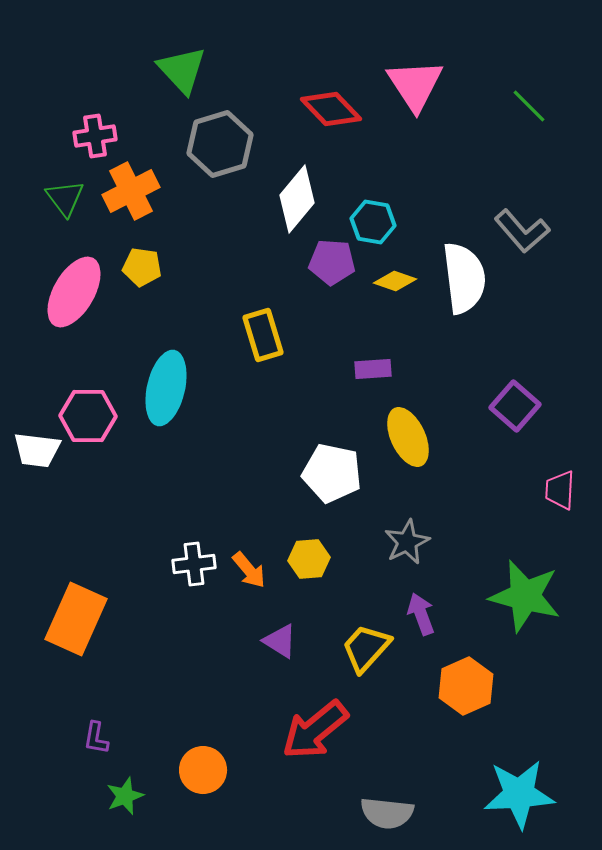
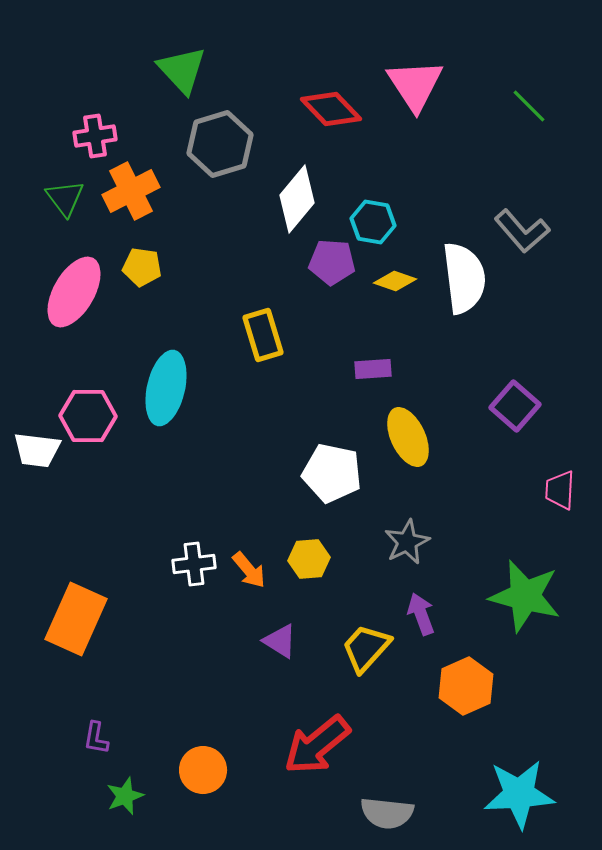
red arrow at (315, 730): moved 2 px right, 15 px down
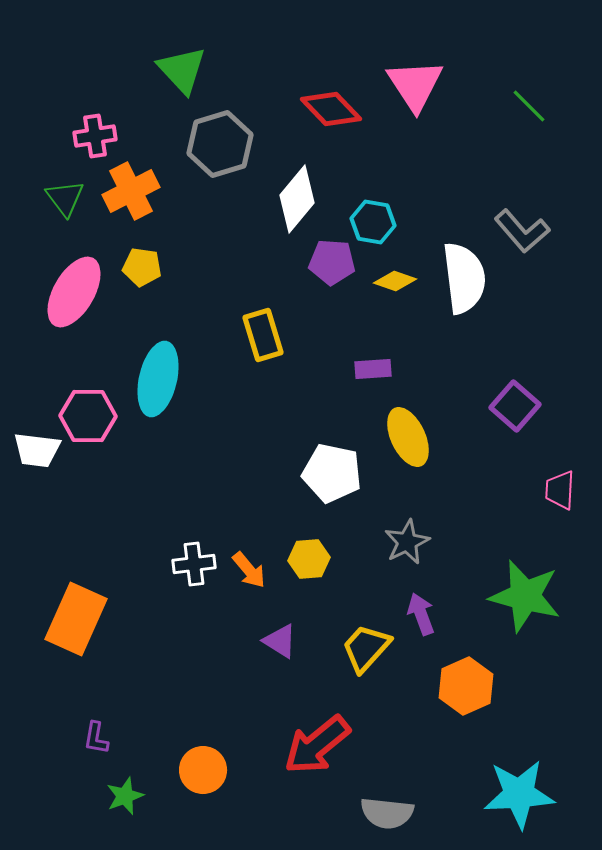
cyan ellipse at (166, 388): moved 8 px left, 9 px up
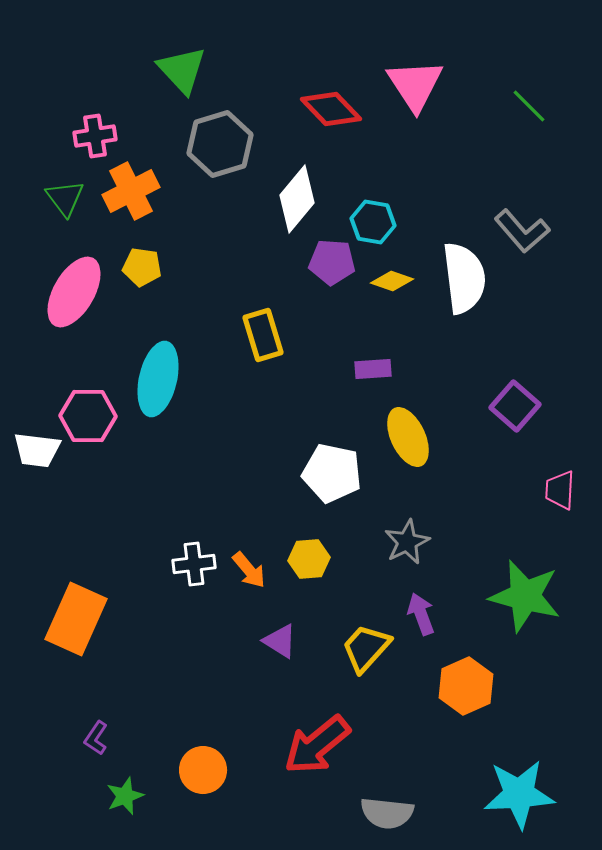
yellow diamond at (395, 281): moved 3 px left
purple L-shape at (96, 738): rotated 24 degrees clockwise
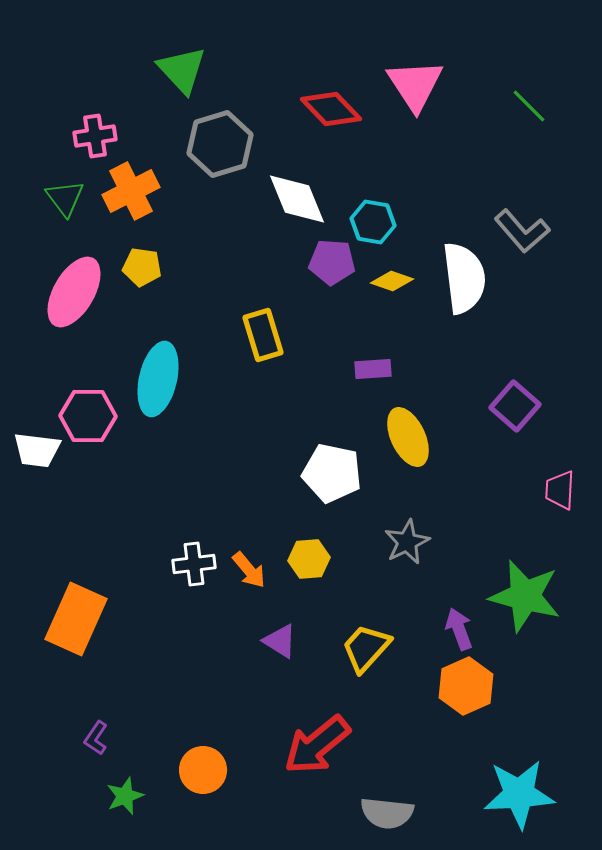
white diamond at (297, 199): rotated 62 degrees counterclockwise
purple arrow at (421, 614): moved 38 px right, 15 px down
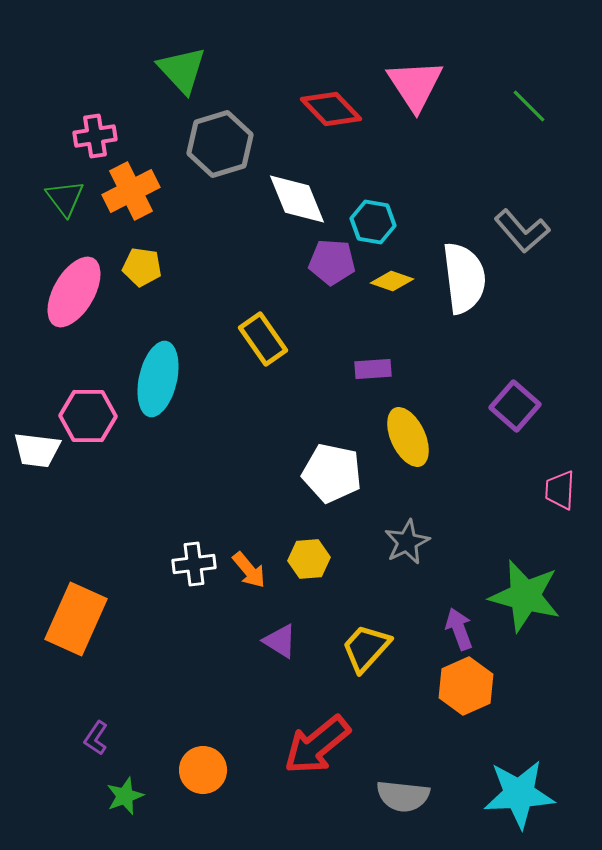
yellow rectangle at (263, 335): moved 4 px down; rotated 18 degrees counterclockwise
gray semicircle at (387, 813): moved 16 px right, 17 px up
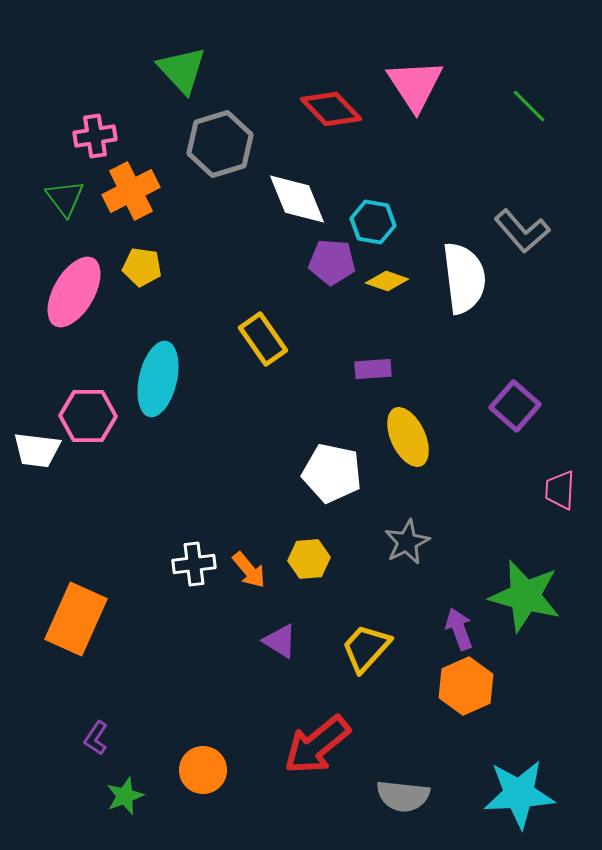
yellow diamond at (392, 281): moved 5 px left
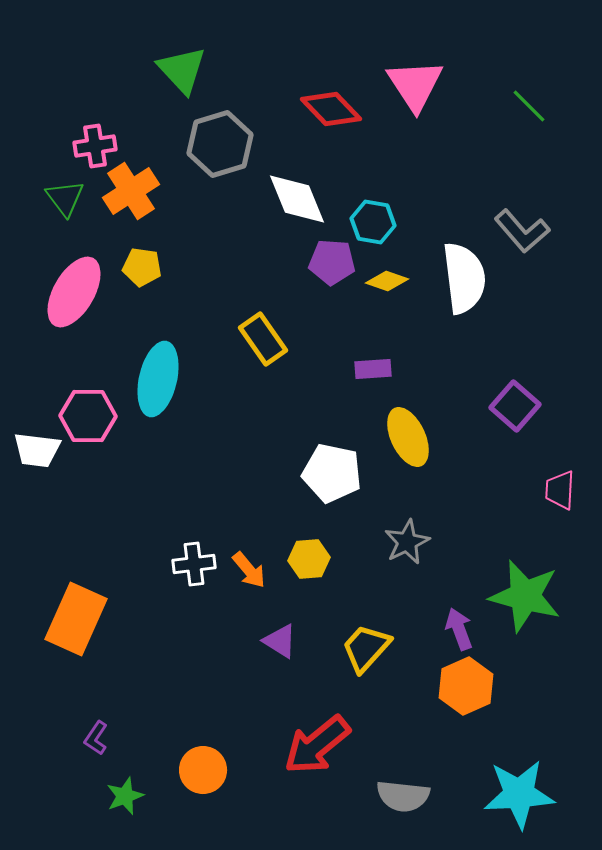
pink cross at (95, 136): moved 10 px down
orange cross at (131, 191): rotated 6 degrees counterclockwise
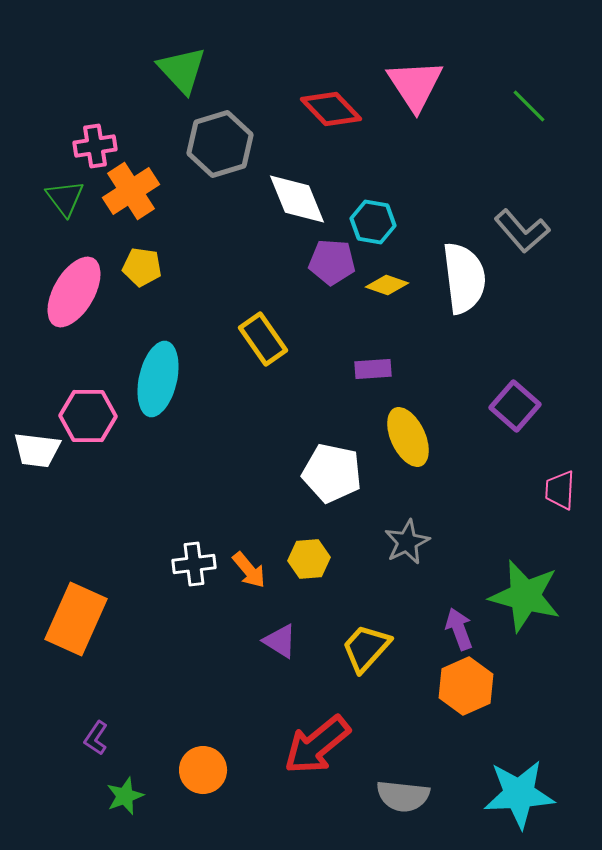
yellow diamond at (387, 281): moved 4 px down
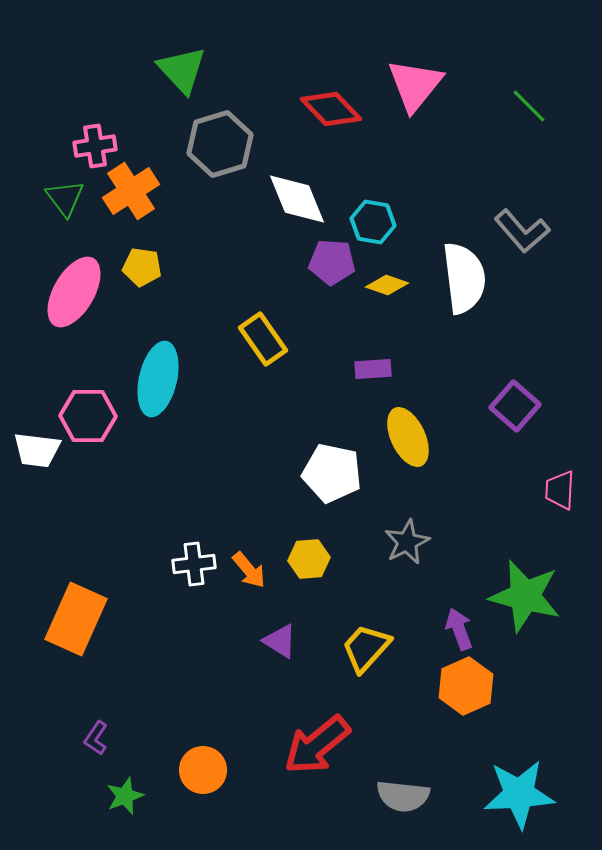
pink triangle at (415, 85): rotated 12 degrees clockwise
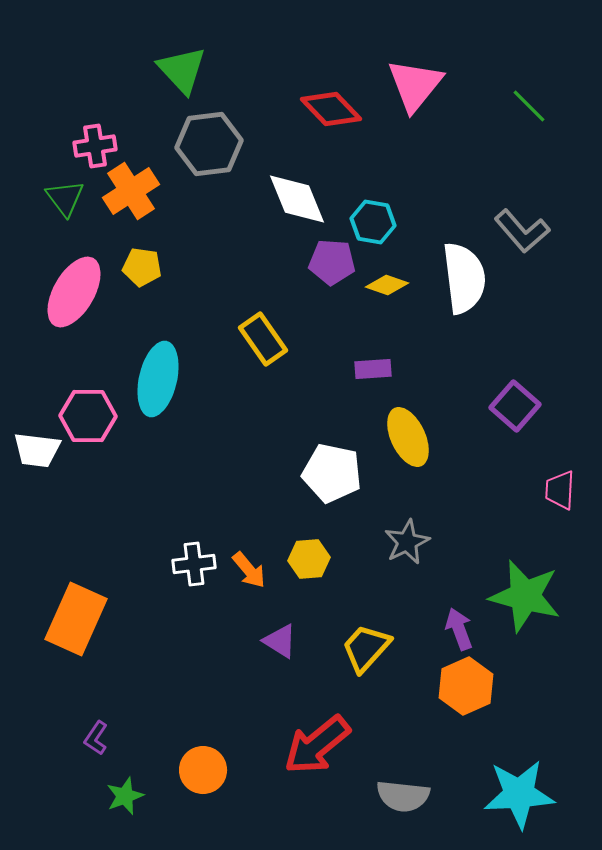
gray hexagon at (220, 144): moved 11 px left; rotated 10 degrees clockwise
